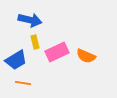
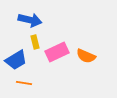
orange line: moved 1 px right
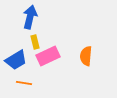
blue arrow: moved 3 px up; rotated 90 degrees counterclockwise
pink rectangle: moved 9 px left, 4 px down
orange semicircle: rotated 72 degrees clockwise
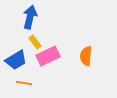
yellow rectangle: rotated 24 degrees counterclockwise
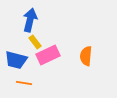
blue arrow: moved 3 px down
pink rectangle: moved 1 px up
blue trapezoid: rotated 45 degrees clockwise
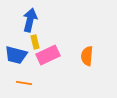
yellow rectangle: rotated 24 degrees clockwise
orange semicircle: moved 1 px right
blue trapezoid: moved 5 px up
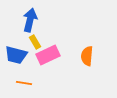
yellow rectangle: rotated 16 degrees counterclockwise
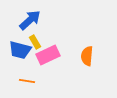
blue arrow: rotated 35 degrees clockwise
blue trapezoid: moved 4 px right, 5 px up
orange line: moved 3 px right, 2 px up
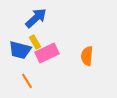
blue arrow: moved 6 px right, 2 px up
pink rectangle: moved 1 px left, 2 px up
orange line: rotated 49 degrees clockwise
